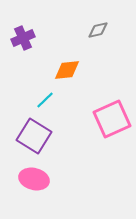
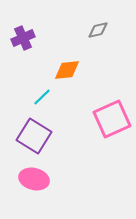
cyan line: moved 3 px left, 3 px up
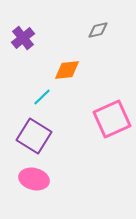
purple cross: rotated 15 degrees counterclockwise
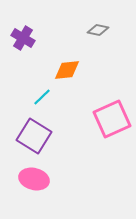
gray diamond: rotated 25 degrees clockwise
purple cross: rotated 20 degrees counterclockwise
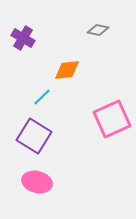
pink ellipse: moved 3 px right, 3 px down
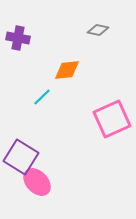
purple cross: moved 5 px left; rotated 20 degrees counterclockwise
purple square: moved 13 px left, 21 px down
pink ellipse: rotated 32 degrees clockwise
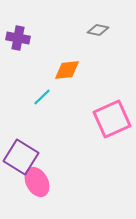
pink ellipse: rotated 16 degrees clockwise
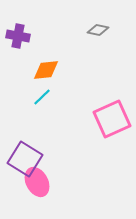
purple cross: moved 2 px up
orange diamond: moved 21 px left
purple square: moved 4 px right, 2 px down
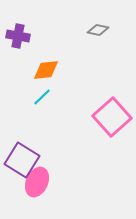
pink square: moved 2 px up; rotated 18 degrees counterclockwise
purple square: moved 3 px left, 1 px down
pink ellipse: rotated 52 degrees clockwise
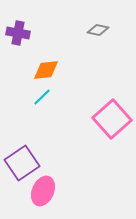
purple cross: moved 3 px up
pink square: moved 2 px down
purple square: moved 3 px down; rotated 24 degrees clockwise
pink ellipse: moved 6 px right, 9 px down
